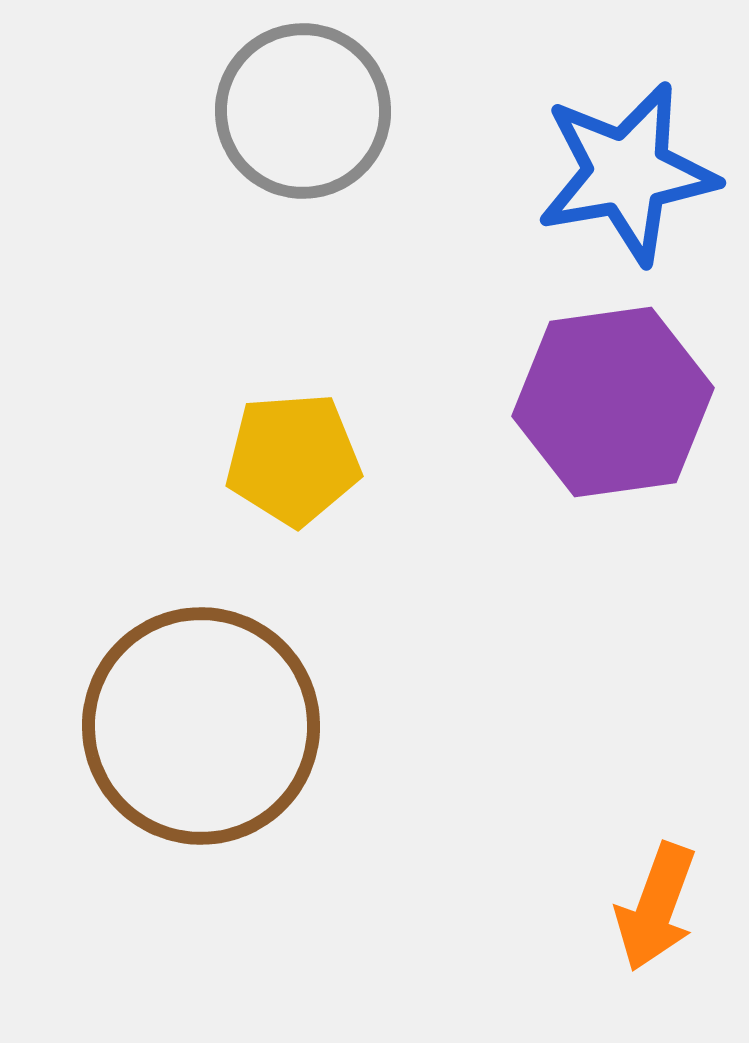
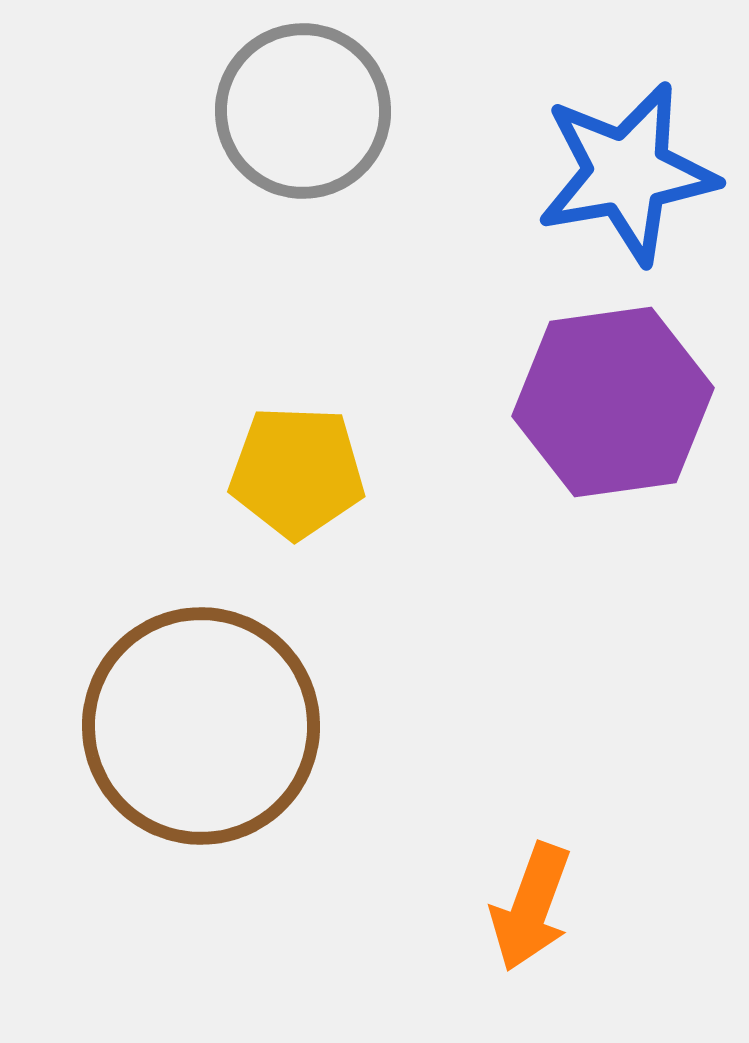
yellow pentagon: moved 4 px right, 13 px down; rotated 6 degrees clockwise
orange arrow: moved 125 px left
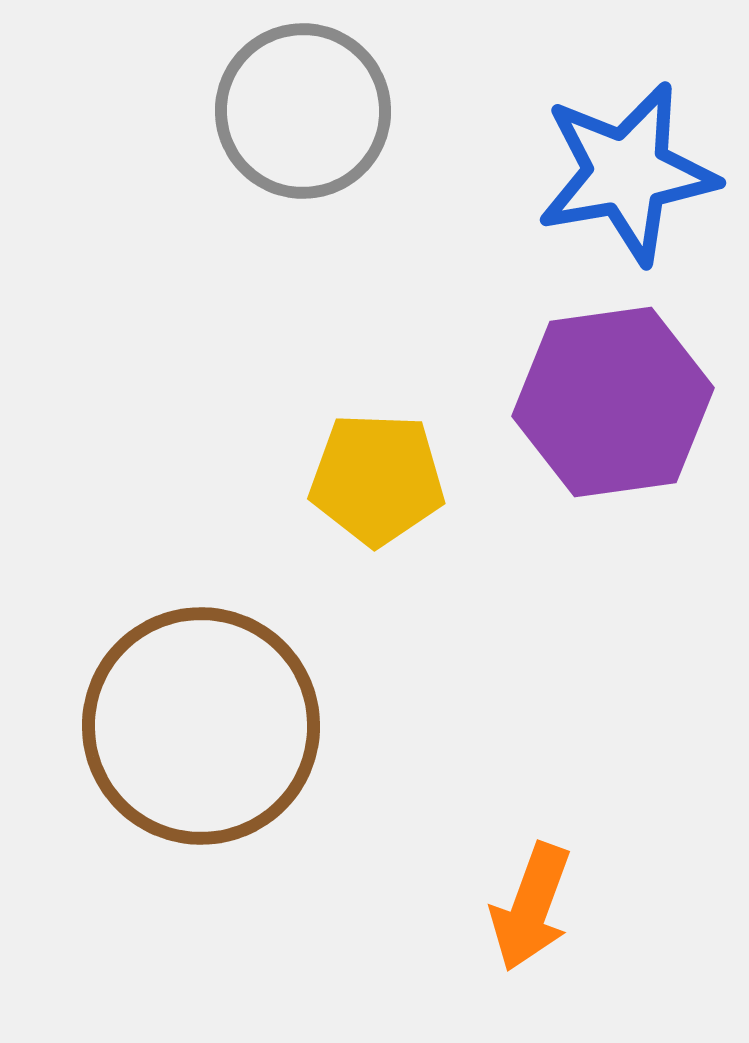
yellow pentagon: moved 80 px right, 7 px down
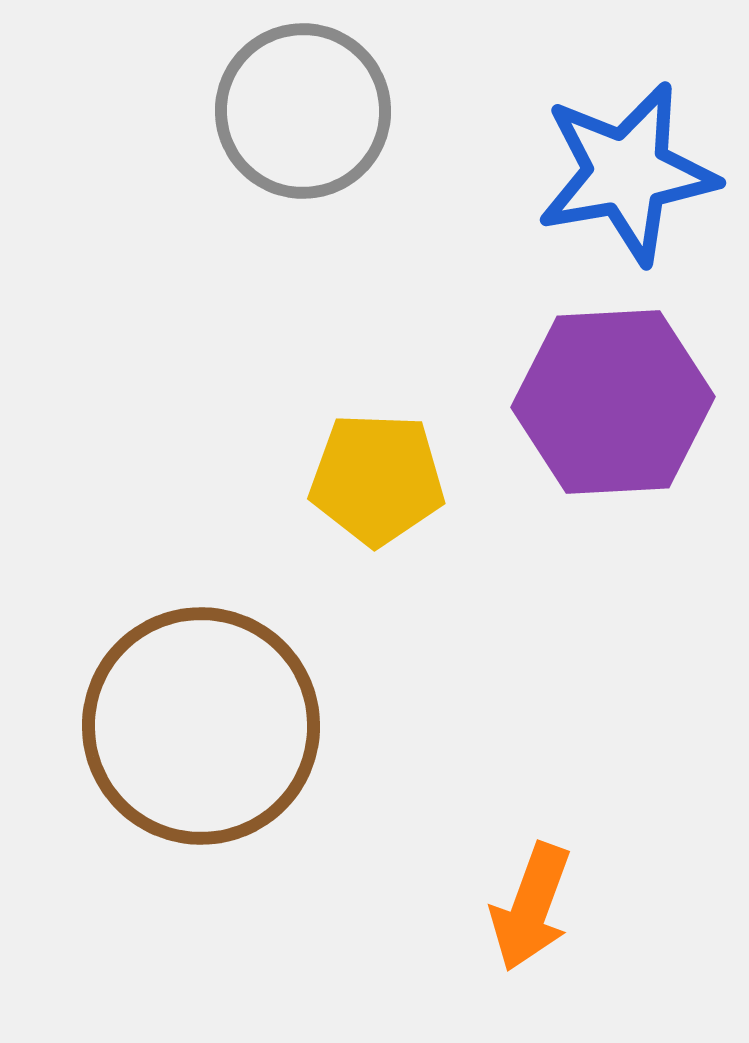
purple hexagon: rotated 5 degrees clockwise
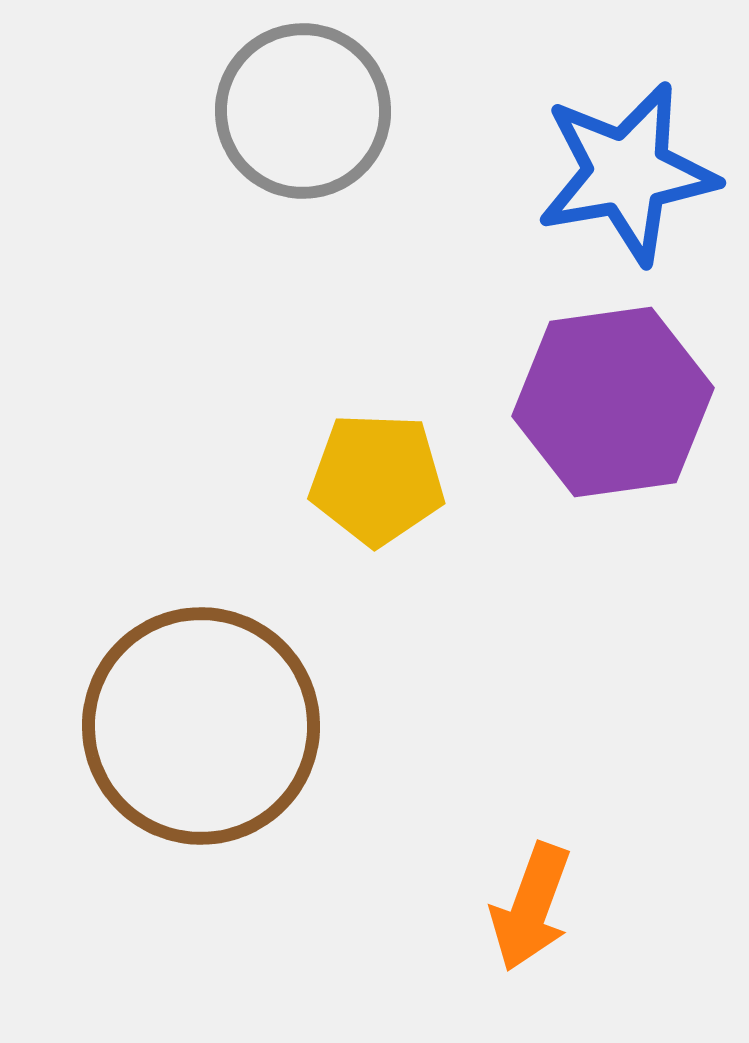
purple hexagon: rotated 5 degrees counterclockwise
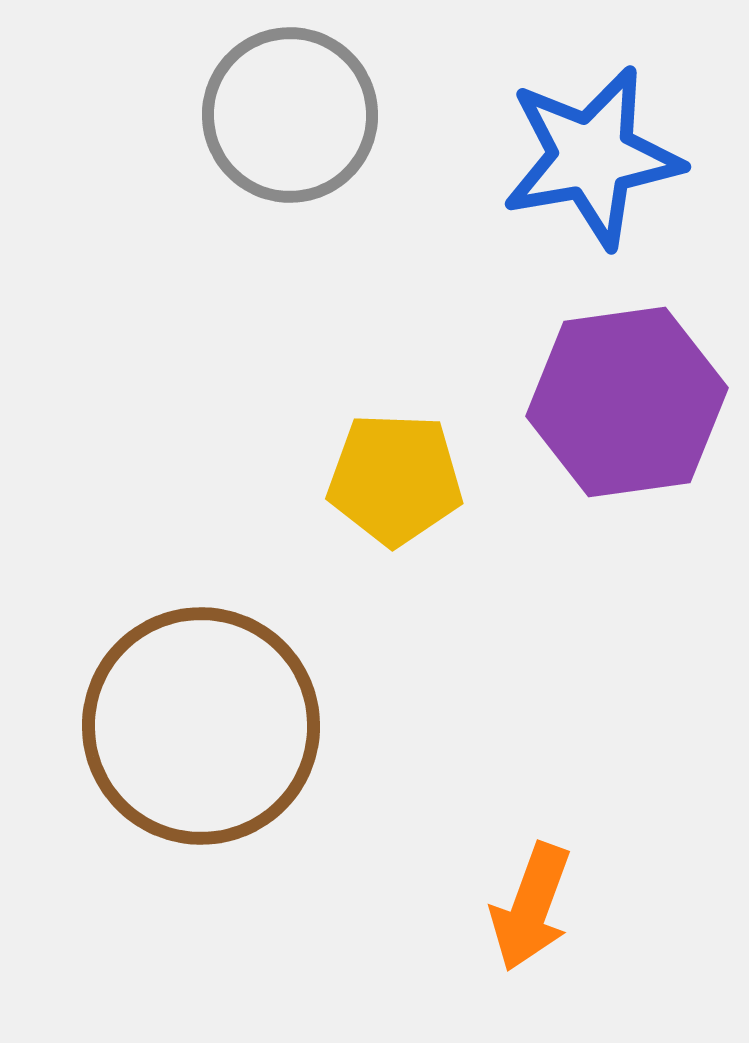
gray circle: moved 13 px left, 4 px down
blue star: moved 35 px left, 16 px up
purple hexagon: moved 14 px right
yellow pentagon: moved 18 px right
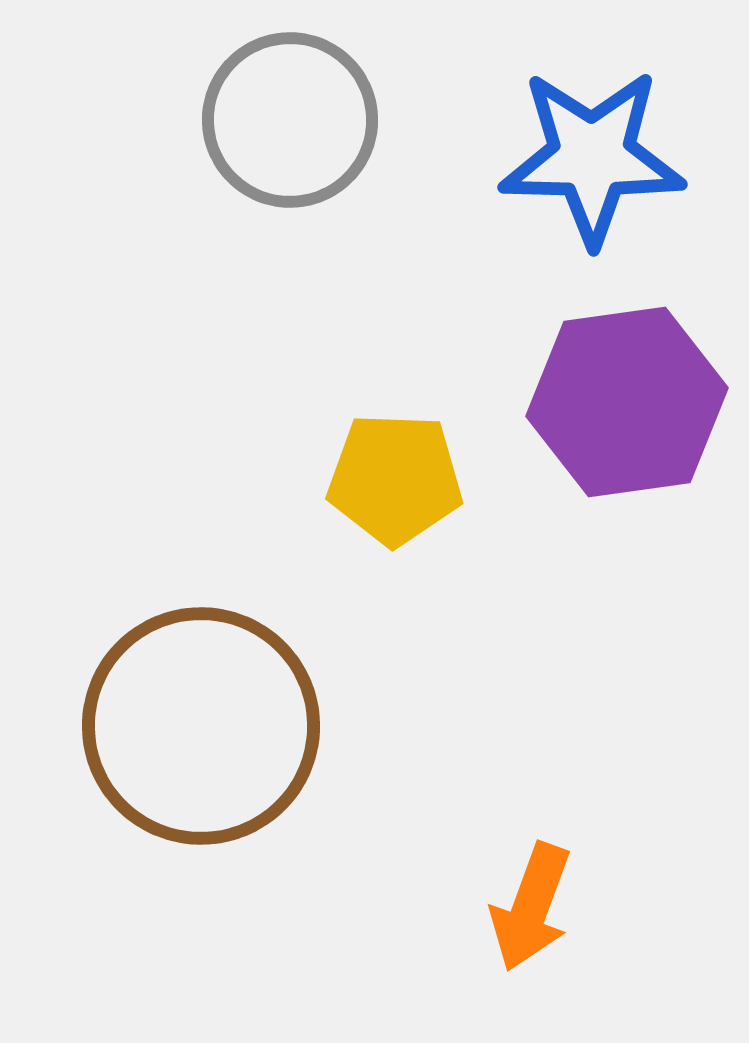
gray circle: moved 5 px down
blue star: rotated 11 degrees clockwise
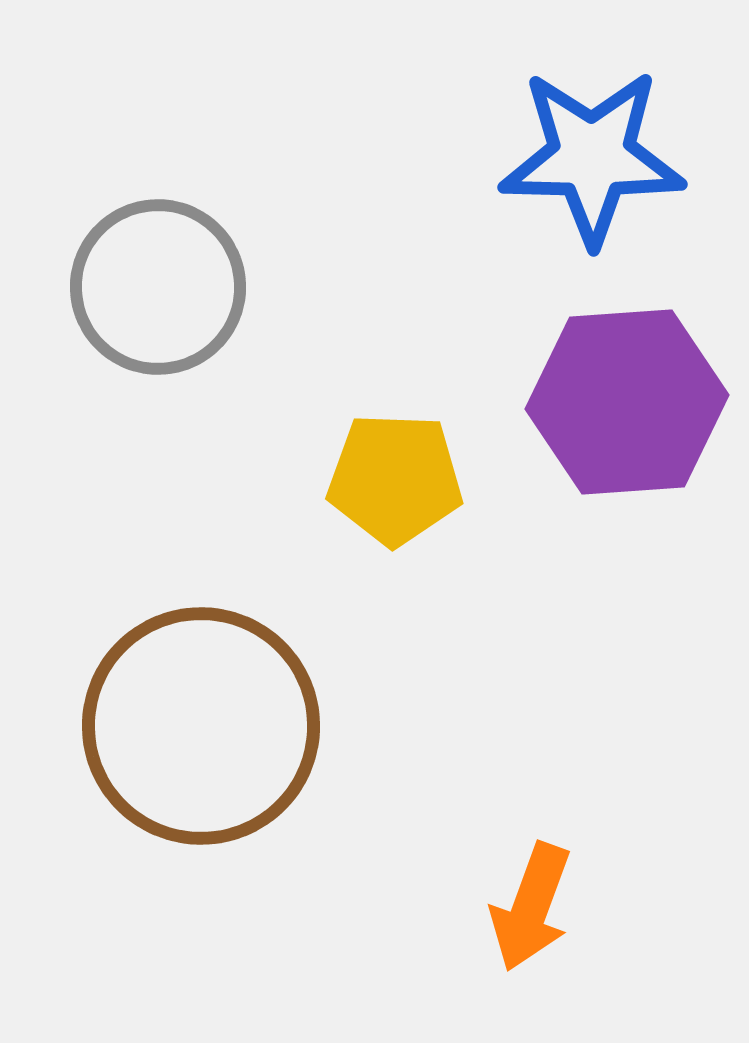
gray circle: moved 132 px left, 167 px down
purple hexagon: rotated 4 degrees clockwise
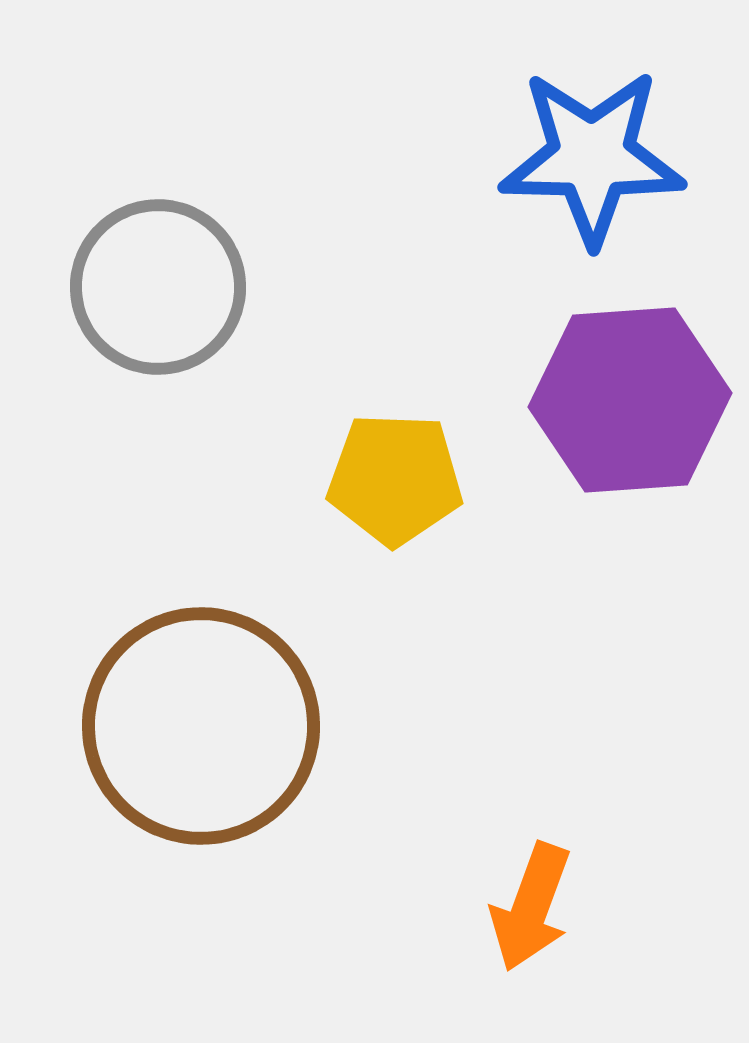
purple hexagon: moved 3 px right, 2 px up
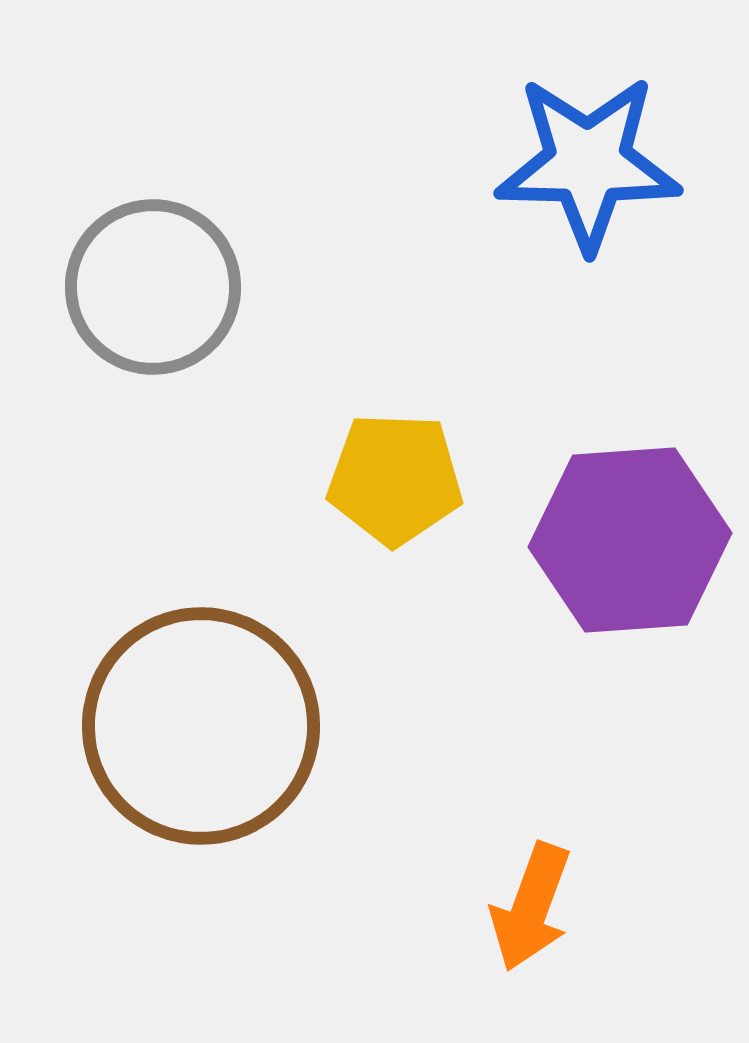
blue star: moved 4 px left, 6 px down
gray circle: moved 5 px left
purple hexagon: moved 140 px down
